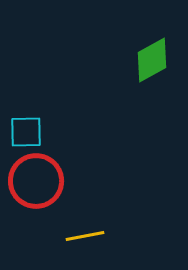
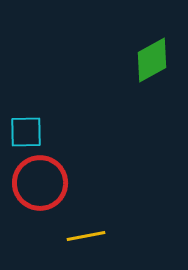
red circle: moved 4 px right, 2 px down
yellow line: moved 1 px right
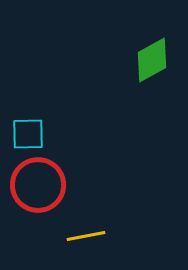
cyan square: moved 2 px right, 2 px down
red circle: moved 2 px left, 2 px down
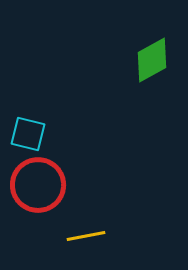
cyan square: rotated 15 degrees clockwise
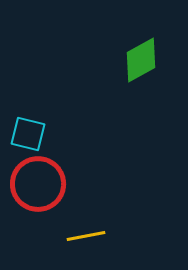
green diamond: moved 11 px left
red circle: moved 1 px up
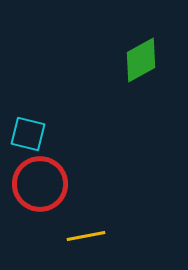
red circle: moved 2 px right
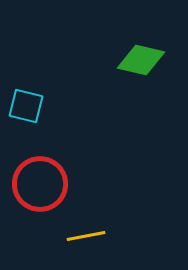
green diamond: rotated 42 degrees clockwise
cyan square: moved 2 px left, 28 px up
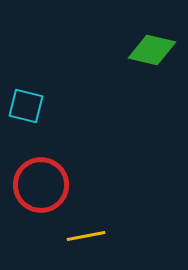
green diamond: moved 11 px right, 10 px up
red circle: moved 1 px right, 1 px down
